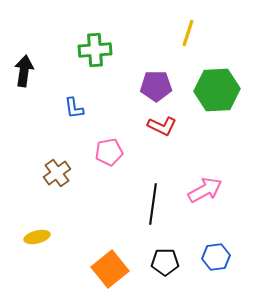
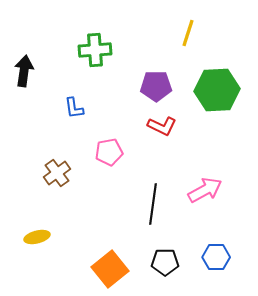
blue hexagon: rotated 8 degrees clockwise
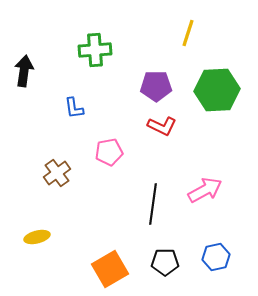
blue hexagon: rotated 12 degrees counterclockwise
orange square: rotated 9 degrees clockwise
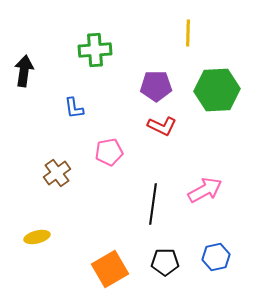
yellow line: rotated 16 degrees counterclockwise
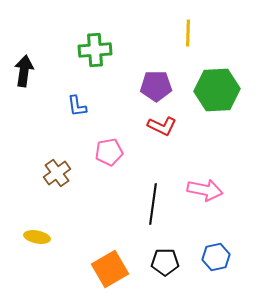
blue L-shape: moved 3 px right, 2 px up
pink arrow: rotated 40 degrees clockwise
yellow ellipse: rotated 25 degrees clockwise
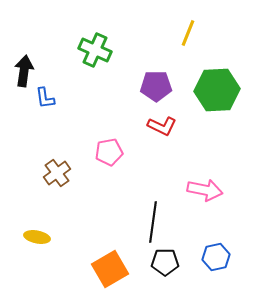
yellow line: rotated 20 degrees clockwise
green cross: rotated 28 degrees clockwise
blue L-shape: moved 32 px left, 8 px up
black line: moved 18 px down
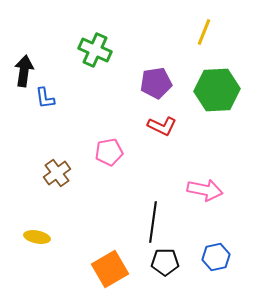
yellow line: moved 16 px right, 1 px up
purple pentagon: moved 3 px up; rotated 8 degrees counterclockwise
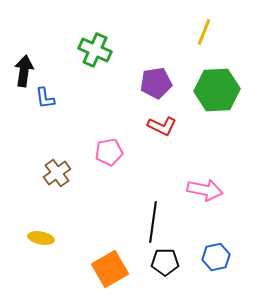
yellow ellipse: moved 4 px right, 1 px down
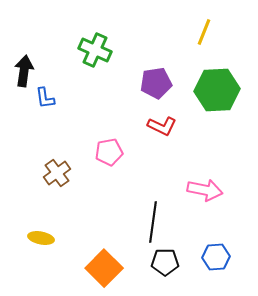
blue hexagon: rotated 8 degrees clockwise
orange square: moved 6 px left, 1 px up; rotated 15 degrees counterclockwise
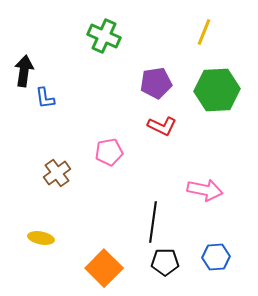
green cross: moved 9 px right, 14 px up
